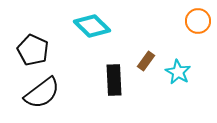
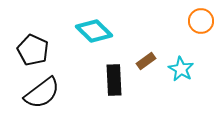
orange circle: moved 3 px right
cyan diamond: moved 2 px right, 5 px down
brown rectangle: rotated 18 degrees clockwise
cyan star: moved 3 px right, 3 px up
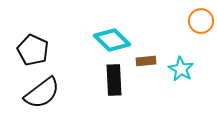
cyan diamond: moved 18 px right, 9 px down
brown rectangle: rotated 30 degrees clockwise
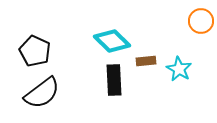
cyan diamond: moved 1 px down
black pentagon: moved 2 px right, 1 px down
cyan star: moved 2 px left
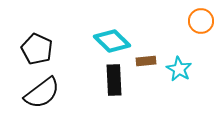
black pentagon: moved 2 px right, 2 px up
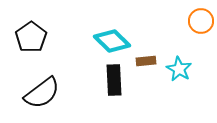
black pentagon: moved 6 px left, 12 px up; rotated 12 degrees clockwise
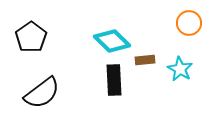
orange circle: moved 12 px left, 2 px down
brown rectangle: moved 1 px left, 1 px up
cyan star: moved 1 px right
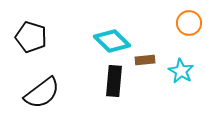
black pentagon: rotated 20 degrees counterclockwise
cyan star: moved 1 px right, 2 px down
black rectangle: moved 1 px down; rotated 8 degrees clockwise
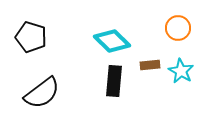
orange circle: moved 11 px left, 5 px down
brown rectangle: moved 5 px right, 5 px down
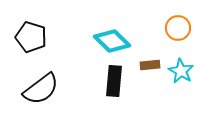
black semicircle: moved 1 px left, 4 px up
